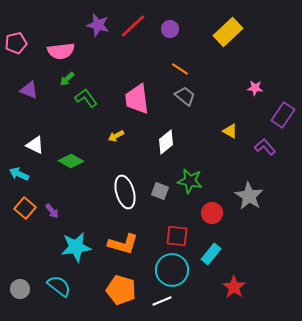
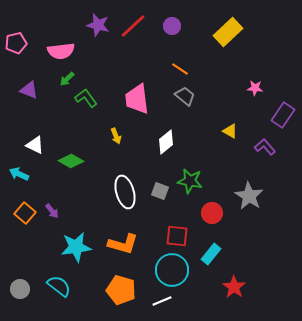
purple circle: moved 2 px right, 3 px up
yellow arrow: rotated 84 degrees counterclockwise
orange square: moved 5 px down
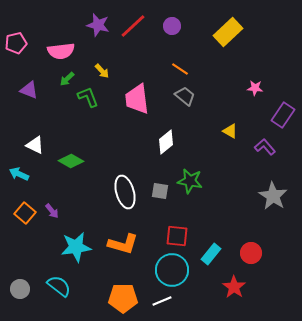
green L-shape: moved 2 px right, 1 px up; rotated 15 degrees clockwise
yellow arrow: moved 14 px left, 65 px up; rotated 21 degrees counterclockwise
gray square: rotated 12 degrees counterclockwise
gray star: moved 24 px right
red circle: moved 39 px right, 40 px down
orange pentagon: moved 2 px right, 8 px down; rotated 16 degrees counterclockwise
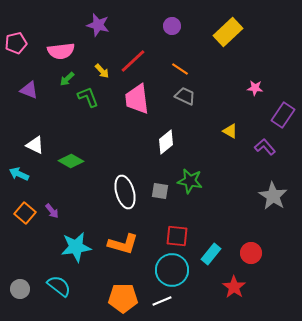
red line: moved 35 px down
gray trapezoid: rotated 15 degrees counterclockwise
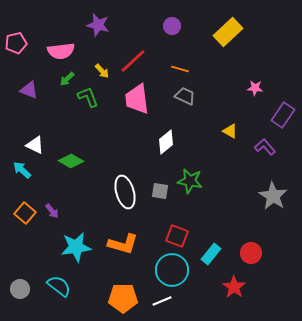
orange line: rotated 18 degrees counterclockwise
cyan arrow: moved 3 px right, 4 px up; rotated 18 degrees clockwise
red square: rotated 15 degrees clockwise
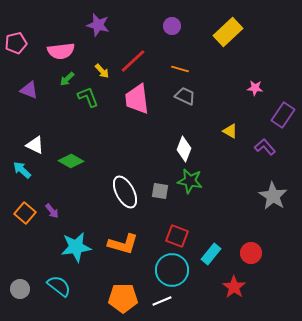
white diamond: moved 18 px right, 7 px down; rotated 30 degrees counterclockwise
white ellipse: rotated 12 degrees counterclockwise
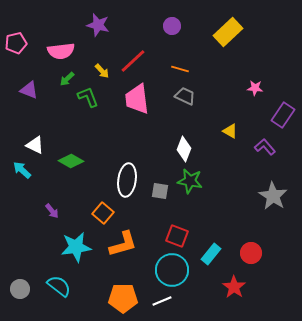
white ellipse: moved 2 px right, 12 px up; rotated 36 degrees clockwise
orange square: moved 78 px right
orange L-shape: rotated 32 degrees counterclockwise
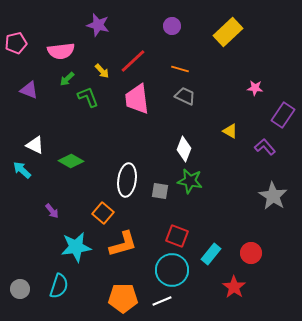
cyan semicircle: rotated 70 degrees clockwise
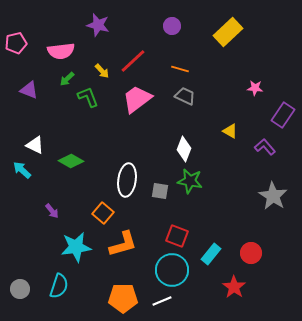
pink trapezoid: rotated 60 degrees clockwise
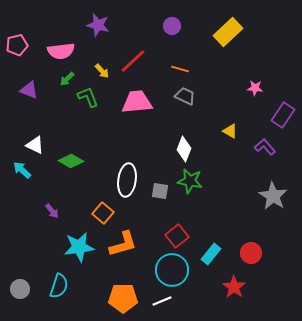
pink pentagon: moved 1 px right, 2 px down
pink trapezoid: moved 3 px down; rotated 32 degrees clockwise
red square: rotated 30 degrees clockwise
cyan star: moved 3 px right
